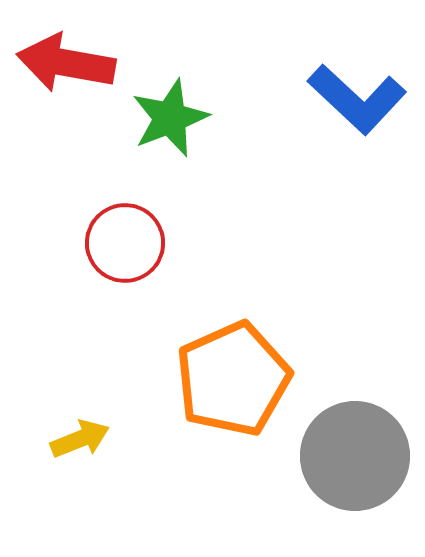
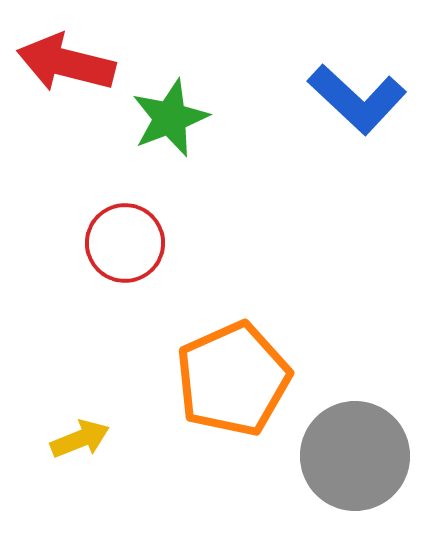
red arrow: rotated 4 degrees clockwise
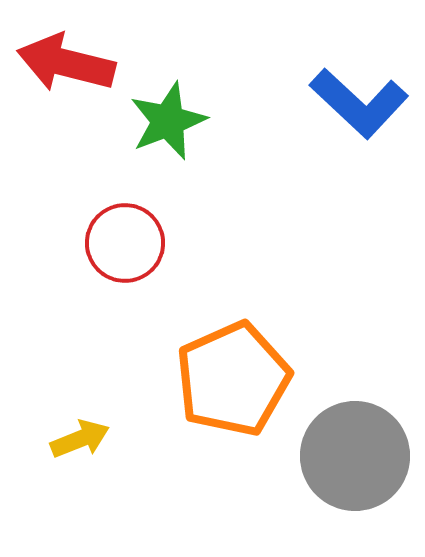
blue L-shape: moved 2 px right, 4 px down
green star: moved 2 px left, 3 px down
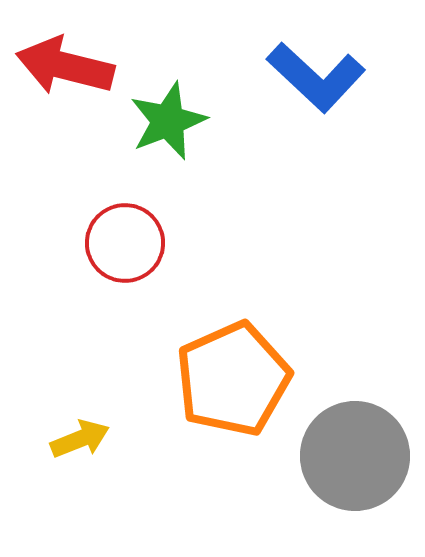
red arrow: moved 1 px left, 3 px down
blue L-shape: moved 43 px left, 26 px up
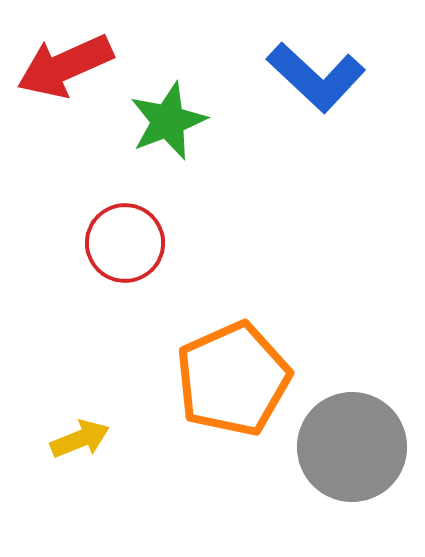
red arrow: rotated 38 degrees counterclockwise
gray circle: moved 3 px left, 9 px up
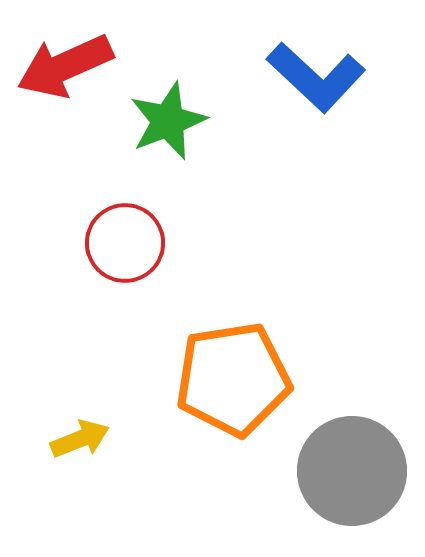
orange pentagon: rotated 15 degrees clockwise
gray circle: moved 24 px down
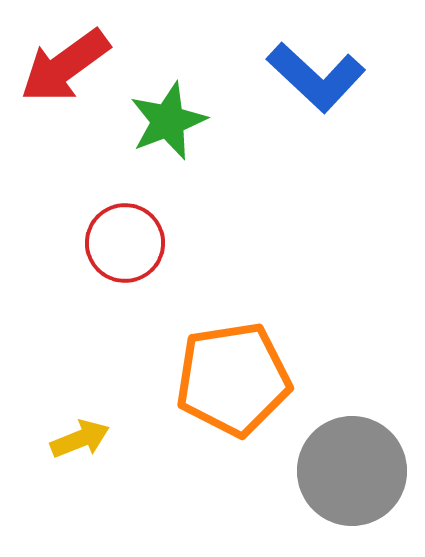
red arrow: rotated 12 degrees counterclockwise
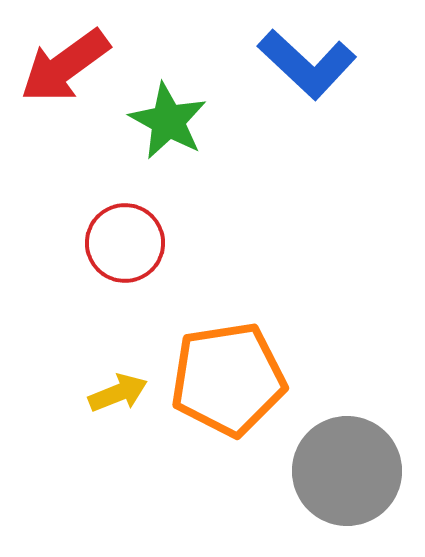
blue L-shape: moved 9 px left, 13 px up
green star: rotated 22 degrees counterclockwise
orange pentagon: moved 5 px left
yellow arrow: moved 38 px right, 46 px up
gray circle: moved 5 px left
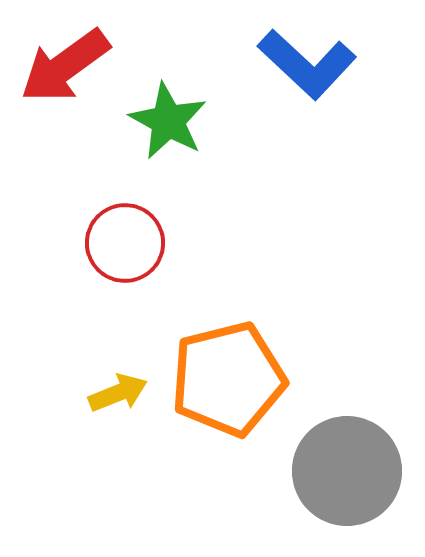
orange pentagon: rotated 5 degrees counterclockwise
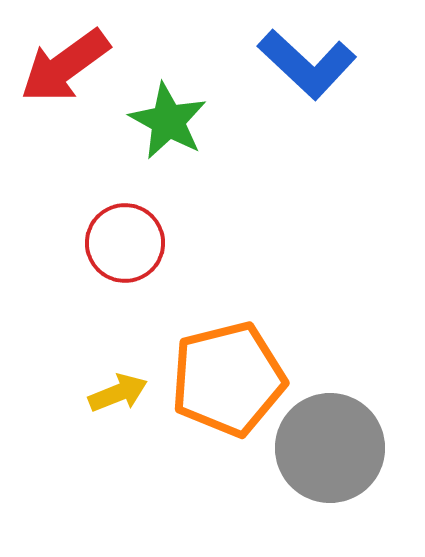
gray circle: moved 17 px left, 23 px up
